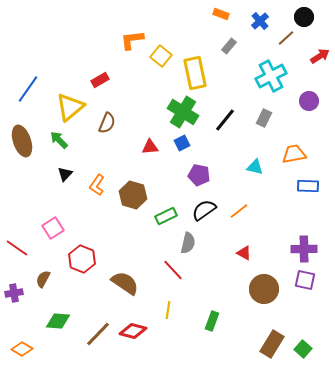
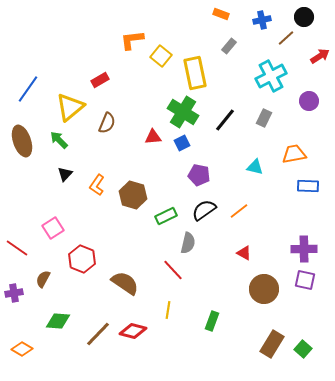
blue cross at (260, 21): moved 2 px right, 1 px up; rotated 30 degrees clockwise
red triangle at (150, 147): moved 3 px right, 10 px up
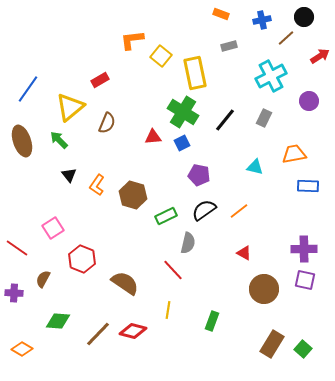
gray rectangle at (229, 46): rotated 35 degrees clockwise
black triangle at (65, 174): moved 4 px right, 1 px down; rotated 21 degrees counterclockwise
purple cross at (14, 293): rotated 12 degrees clockwise
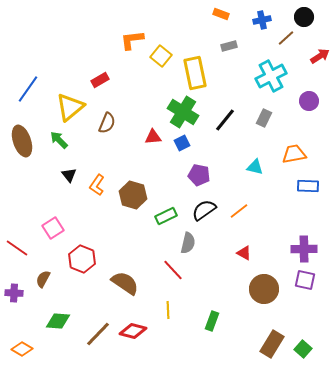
yellow line at (168, 310): rotated 12 degrees counterclockwise
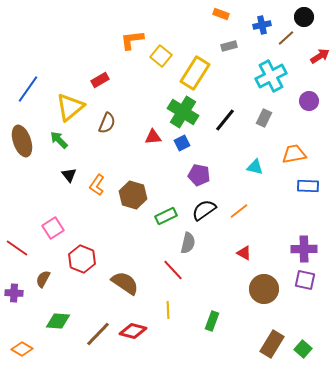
blue cross at (262, 20): moved 5 px down
yellow rectangle at (195, 73): rotated 44 degrees clockwise
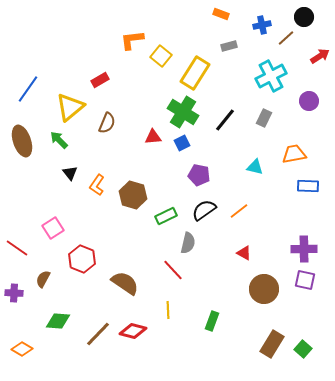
black triangle at (69, 175): moved 1 px right, 2 px up
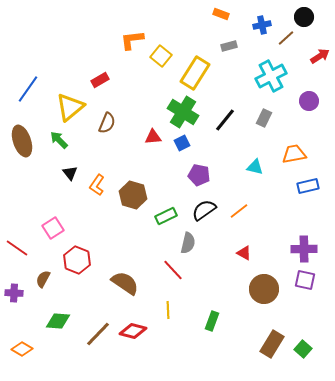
blue rectangle at (308, 186): rotated 15 degrees counterclockwise
red hexagon at (82, 259): moved 5 px left, 1 px down
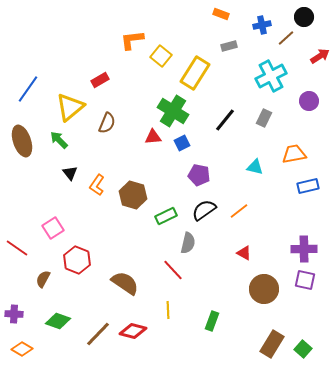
green cross at (183, 112): moved 10 px left, 1 px up
purple cross at (14, 293): moved 21 px down
green diamond at (58, 321): rotated 15 degrees clockwise
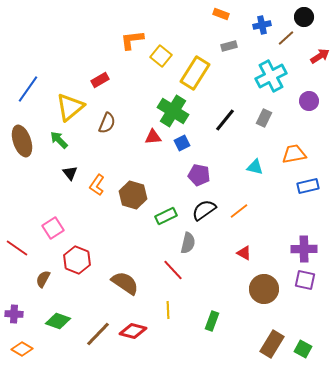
green square at (303, 349): rotated 12 degrees counterclockwise
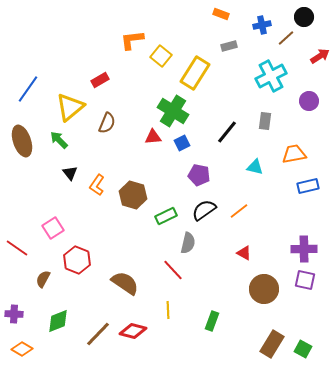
gray rectangle at (264, 118): moved 1 px right, 3 px down; rotated 18 degrees counterclockwise
black line at (225, 120): moved 2 px right, 12 px down
green diamond at (58, 321): rotated 40 degrees counterclockwise
